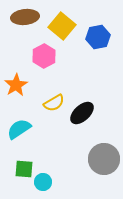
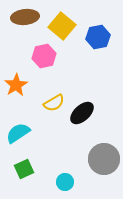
pink hexagon: rotated 15 degrees clockwise
cyan semicircle: moved 1 px left, 4 px down
green square: rotated 30 degrees counterclockwise
cyan circle: moved 22 px right
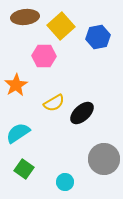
yellow square: moved 1 px left; rotated 8 degrees clockwise
pink hexagon: rotated 15 degrees clockwise
green square: rotated 30 degrees counterclockwise
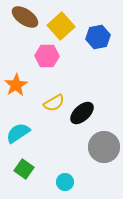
brown ellipse: rotated 40 degrees clockwise
pink hexagon: moved 3 px right
gray circle: moved 12 px up
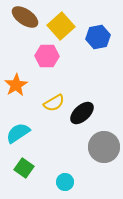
green square: moved 1 px up
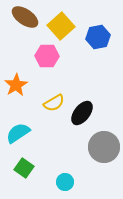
black ellipse: rotated 10 degrees counterclockwise
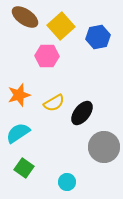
orange star: moved 3 px right, 10 px down; rotated 15 degrees clockwise
cyan circle: moved 2 px right
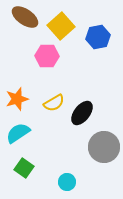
orange star: moved 2 px left, 4 px down
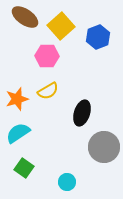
blue hexagon: rotated 10 degrees counterclockwise
yellow semicircle: moved 6 px left, 12 px up
black ellipse: rotated 20 degrees counterclockwise
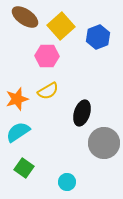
cyan semicircle: moved 1 px up
gray circle: moved 4 px up
